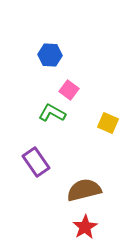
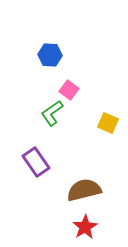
green L-shape: rotated 64 degrees counterclockwise
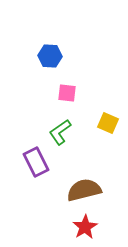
blue hexagon: moved 1 px down
pink square: moved 2 px left, 3 px down; rotated 30 degrees counterclockwise
green L-shape: moved 8 px right, 19 px down
purple rectangle: rotated 8 degrees clockwise
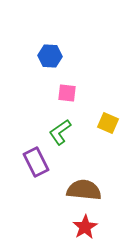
brown semicircle: rotated 20 degrees clockwise
